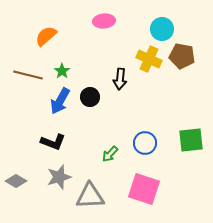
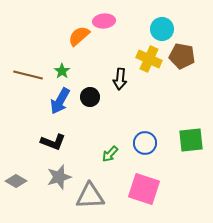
orange semicircle: moved 33 px right
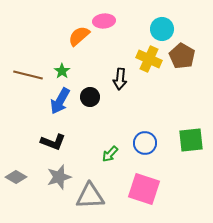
brown pentagon: rotated 20 degrees clockwise
gray diamond: moved 4 px up
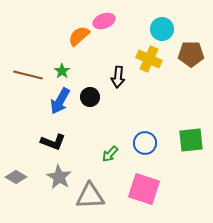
pink ellipse: rotated 15 degrees counterclockwise
brown pentagon: moved 9 px right, 2 px up; rotated 30 degrees counterclockwise
black arrow: moved 2 px left, 2 px up
gray star: rotated 25 degrees counterclockwise
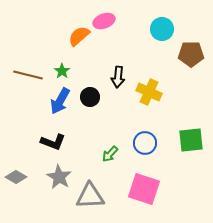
yellow cross: moved 33 px down
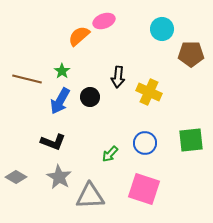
brown line: moved 1 px left, 4 px down
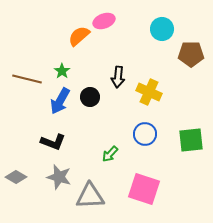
blue circle: moved 9 px up
gray star: rotated 15 degrees counterclockwise
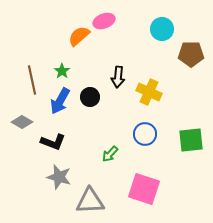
brown line: moved 5 px right, 1 px down; rotated 64 degrees clockwise
gray diamond: moved 6 px right, 55 px up
gray triangle: moved 5 px down
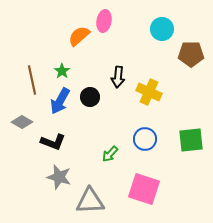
pink ellipse: rotated 60 degrees counterclockwise
blue circle: moved 5 px down
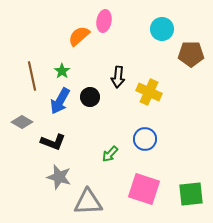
brown line: moved 4 px up
green square: moved 54 px down
gray triangle: moved 2 px left, 1 px down
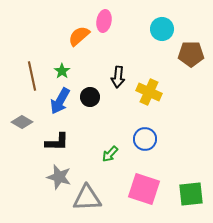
black L-shape: moved 4 px right; rotated 20 degrees counterclockwise
gray triangle: moved 1 px left, 4 px up
